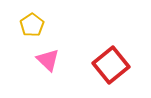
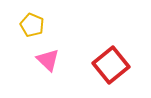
yellow pentagon: rotated 15 degrees counterclockwise
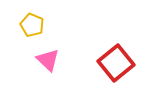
red square: moved 5 px right, 2 px up
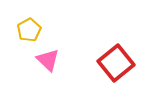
yellow pentagon: moved 3 px left, 5 px down; rotated 20 degrees clockwise
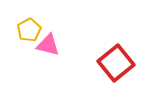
pink triangle: moved 15 px up; rotated 30 degrees counterclockwise
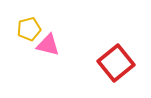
yellow pentagon: moved 1 px up; rotated 15 degrees clockwise
